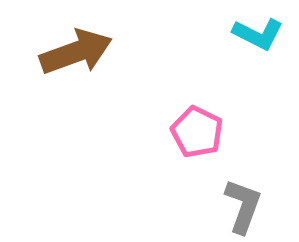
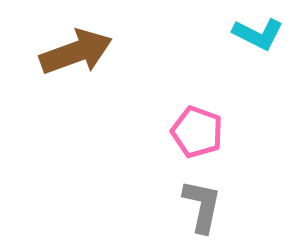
pink pentagon: rotated 6 degrees counterclockwise
gray L-shape: moved 41 px left; rotated 8 degrees counterclockwise
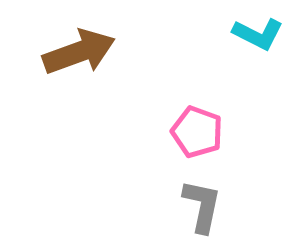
brown arrow: moved 3 px right
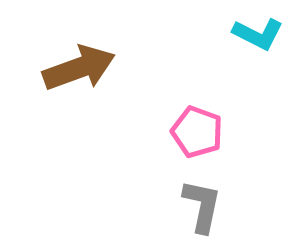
brown arrow: moved 16 px down
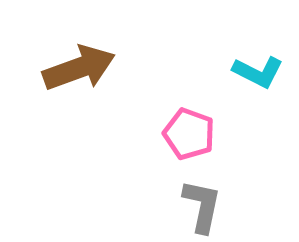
cyan L-shape: moved 38 px down
pink pentagon: moved 8 px left, 2 px down
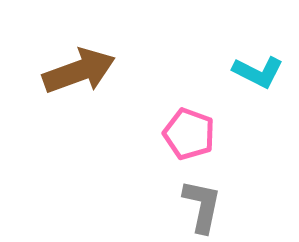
brown arrow: moved 3 px down
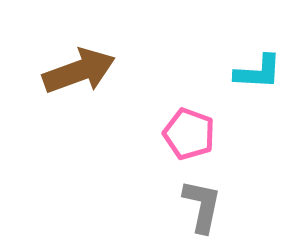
cyan L-shape: rotated 24 degrees counterclockwise
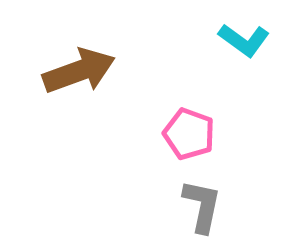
cyan L-shape: moved 14 px left, 32 px up; rotated 33 degrees clockwise
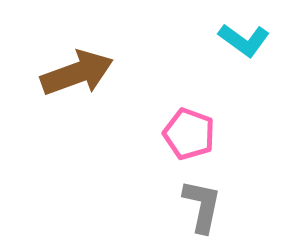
brown arrow: moved 2 px left, 2 px down
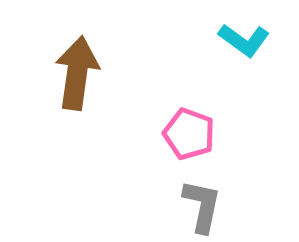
brown arrow: rotated 62 degrees counterclockwise
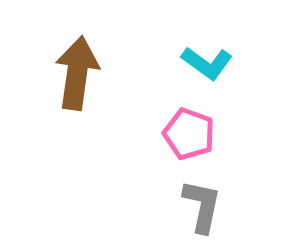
cyan L-shape: moved 37 px left, 23 px down
